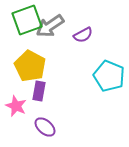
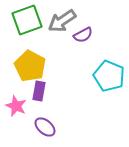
gray arrow: moved 12 px right, 5 px up
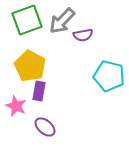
gray arrow: rotated 12 degrees counterclockwise
purple semicircle: rotated 18 degrees clockwise
cyan pentagon: rotated 8 degrees counterclockwise
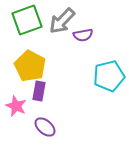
cyan pentagon: rotated 28 degrees counterclockwise
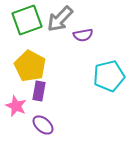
gray arrow: moved 2 px left, 2 px up
purple ellipse: moved 2 px left, 2 px up
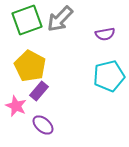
purple semicircle: moved 22 px right, 1 px up
purple rectangle: rotated 30 degrees clockwise
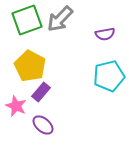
purple rectangle: moved 2 px right, 1 px down
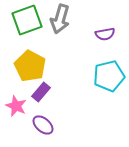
gray arrow: rotated 28 degrees counterclockwise
